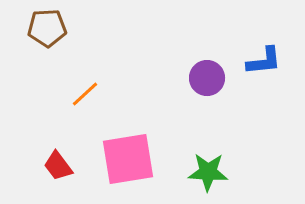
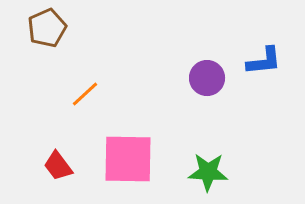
brown pentagon: rotated 21 degrees counterclockwise
pink square: rotated 10 degrees clockwise
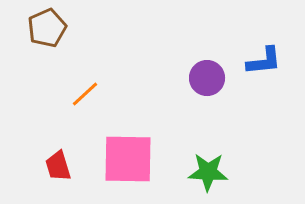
red trapezoid: rotated 20 degrees clockwise
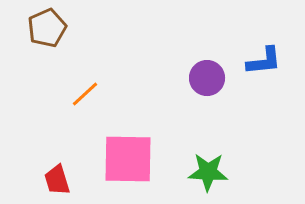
red trapezoid: moved 1 px left, 14 px down
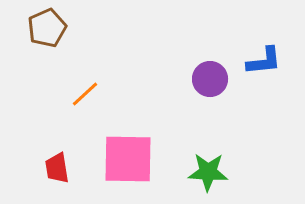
purple circle: moved 3 px right, 1 px down
red trapezoid: moved 12 px up; rotated 8 degrees clockwise
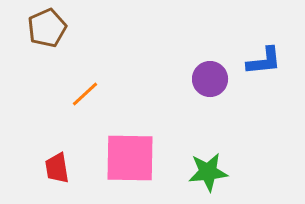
pink square: moved 2 px right, 1 px up
green star: rotated 9 degrees counterclockwise
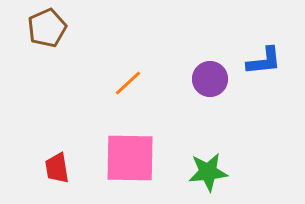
orange line: moved 43 px right, 11 px up
